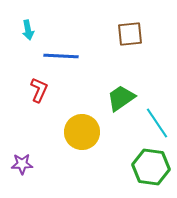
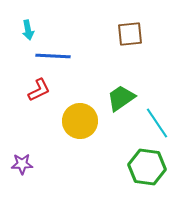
blue line: moved 8 px left
red L-shape: rotated 40 degrees clockwise
yellow circle: moved 2 px left, 11 px up
green hexagon: moved 4 px left
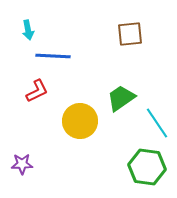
red L-shape: moved 2 px left, 1 px down
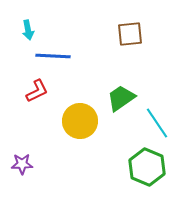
green hexagon: rotated 15 degrees clockwise
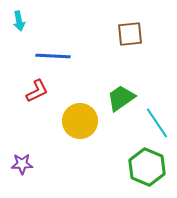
cyan arrow: moved 9 px left, 9 px up
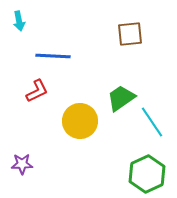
cyan line: moved 5 px left, 1 px up
green hexagon: moved 7 px down; rotated 12 degrees clockwise
